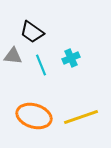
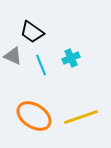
gray triangle: rotated 18 degrees clockwise
orange ellipse: rotated 16 degrees clockwise
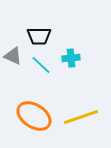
black trapezoid: moved 7 px right, 4 px down; rotated 35 degrees counterclockwise
cyan cross: rotated 18 degrees clockwise
cyan line: rotated 25 degrees counterclockwise
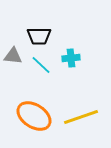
gray triangle: rotated 18 degrees counterclockwise
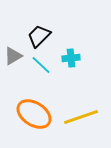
black trapezoid: rotated 135 degrees clockwise
gray triangle: rotated 36 degrees counterclockwise
orange ellipse: moved 2 px up
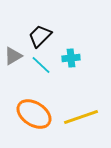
black trapezoid: moved 1 px right
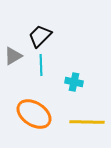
cyan cross: moved 3 px right, 24 px down; rotated 18 degrees clockwise
cyan line: rotated 45 degrees clockwise
yellow line: moved 6 px right, 5 px down; rotated 20 degrees clockwise
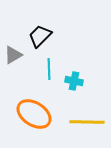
gray triangle: moved 1 px up
cyan line: moved 8 px right, 4 px down
cyan cross: moved 1 px up
